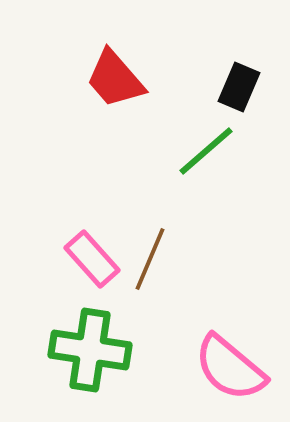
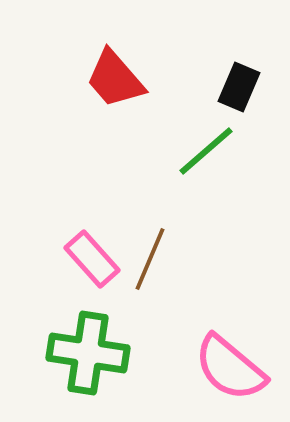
green cross: moved 2 px left, 3 px down
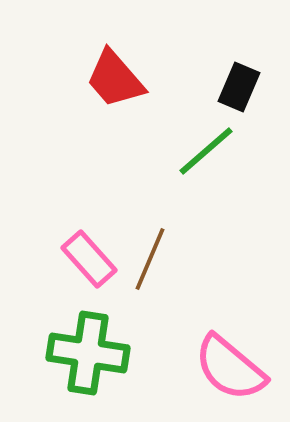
pink rectangle: moved 3 px left
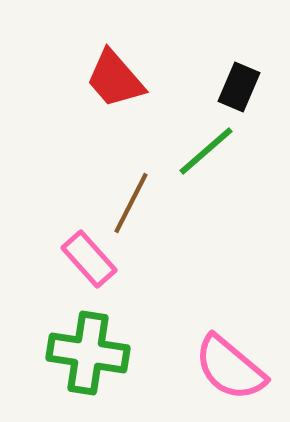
brown line: moved 19 px left, 56 px up; rotated 4 degrees clockwise
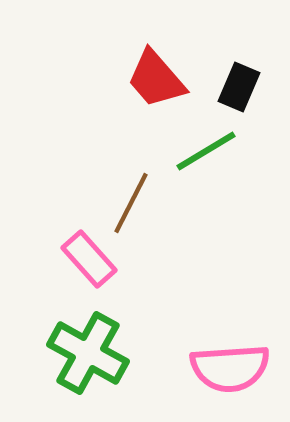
red trapezoid: moved 41 px right
green line: rotated 10 degrees clockwise
green cross: rotated 20 degrees clockwise
pink semicircle: rotated 44 degrees counterclockwise
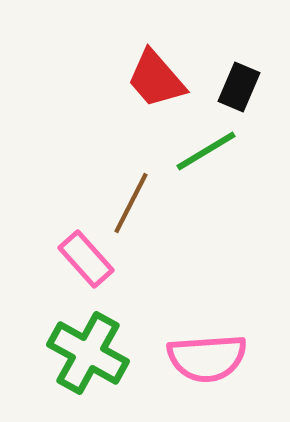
pink rectangle: moved 3 px left
pink semicircle: moved 23 px left, 10 px up
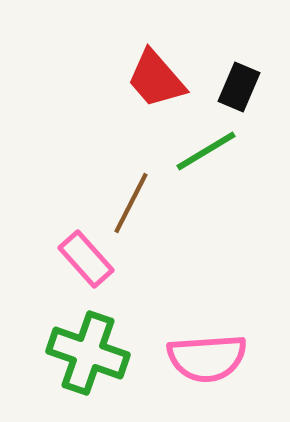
green cross: rotated 10 degrees counterclockwise
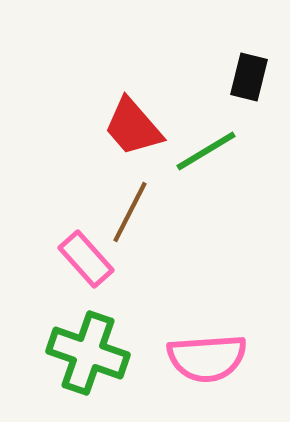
red trapezoid: moved 23 px left, 48 px down
black rectangle: moved 10 px right, 10 px up; rotated 9 degrees counterclockwise
brown line: moved 1 px left, 9 px down
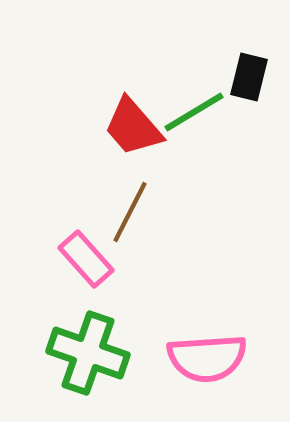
green line: moved 12 px left, 39 px up
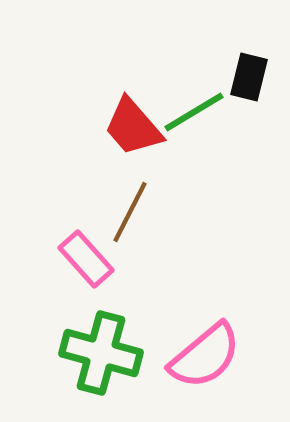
green cross: moved 13 px right; rotated 4 degrees counterclockwise
pink semicircle: moved 2 px left, 2 px up; rotated 36 degrees counterclockwise
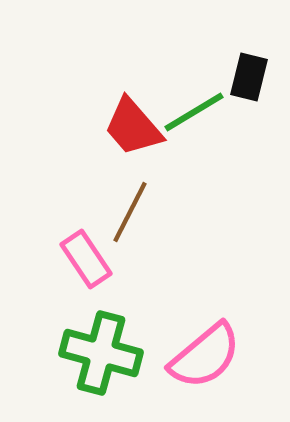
pink rectangle: rotated 8 degrees clockwise
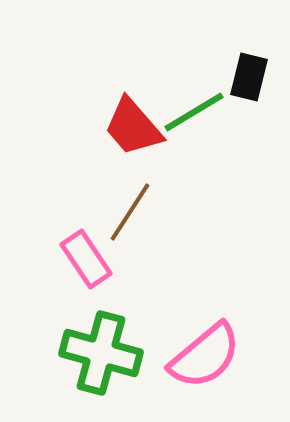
brown line: rotated 6 degrees clockwise
